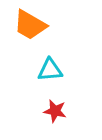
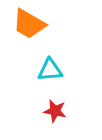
orange trapezoid: moved 1 px left, 1 px up
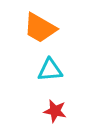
orange trapezoid: moved 11 px right, 4 px down
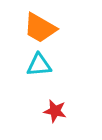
cyan triangle: moved 11 px left, 5 px up
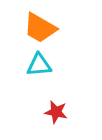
red star: moved 1 px right, 1 px down
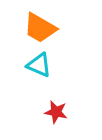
cyan triangle: rotated 28 degrees clockwise
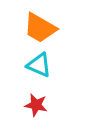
red star: moved 20 px left, 7 px up
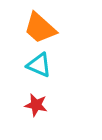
orange trapezoid: rotated 12 degrees clockwise
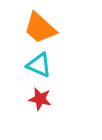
red star: moved 4 px right, 6 px up
